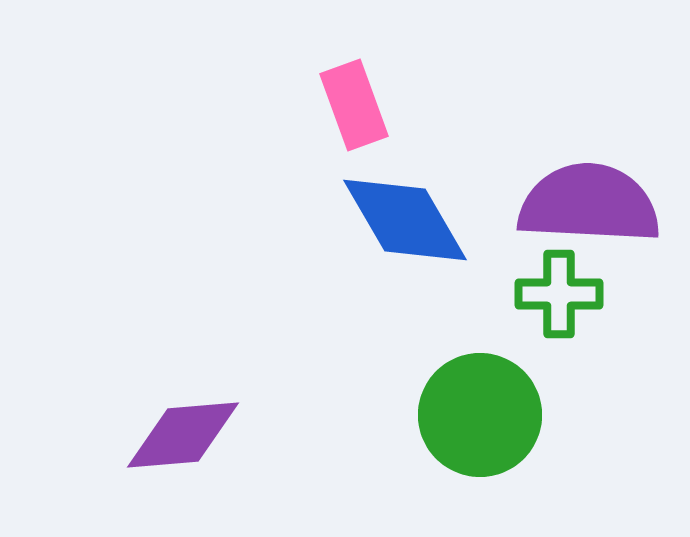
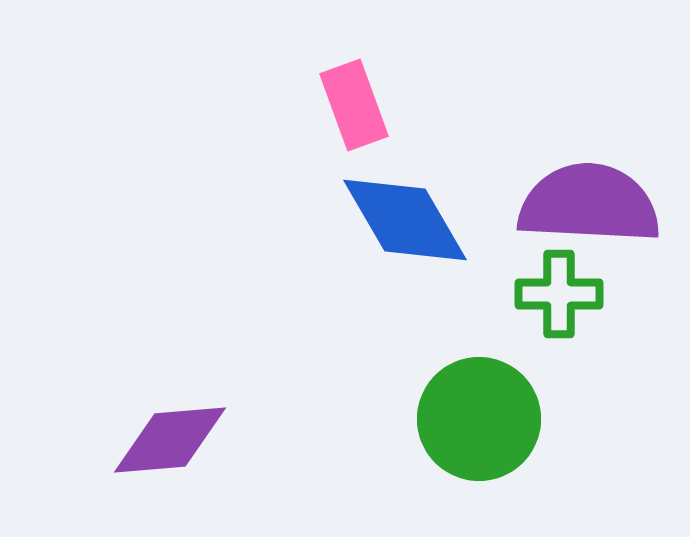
green circle: moved 1 px left, 4 px down
purple diamond: moved 13 px left, 5 px down
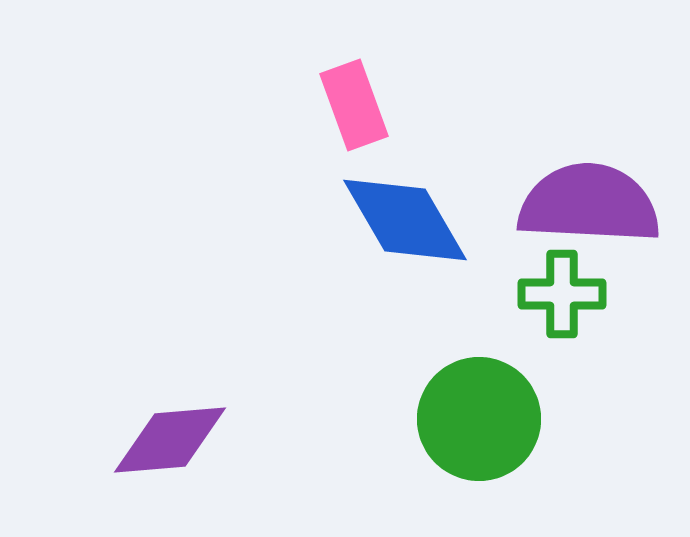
green cross: moved 3 px right
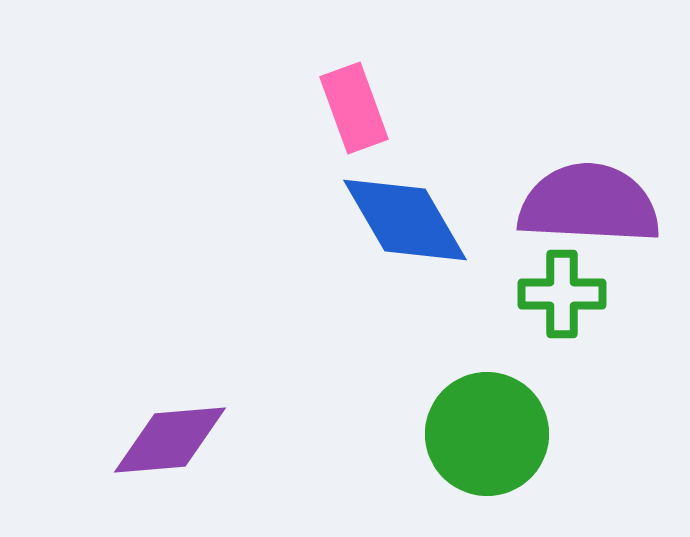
pink rectangle: moved 3 px down
green circle: moved 8 px right, 15 px down
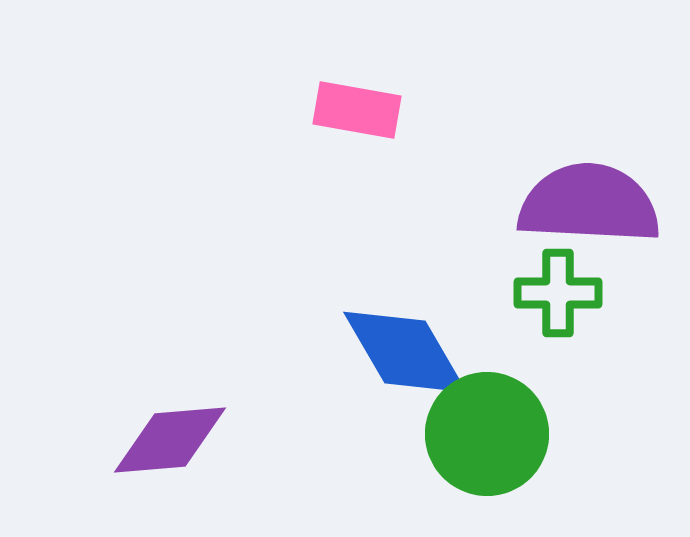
pink rectangle: moved 3 px right, 2 px down; rotated 60 degrees counterclockwise
blue diamond: moved 132 px down
green cross: moved 4 px left, 1 px up
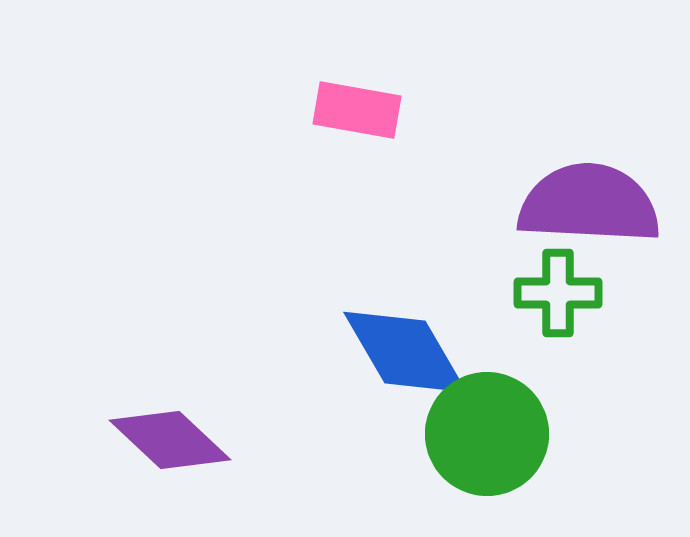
purple diamond: rotated 48 degrees clockwise
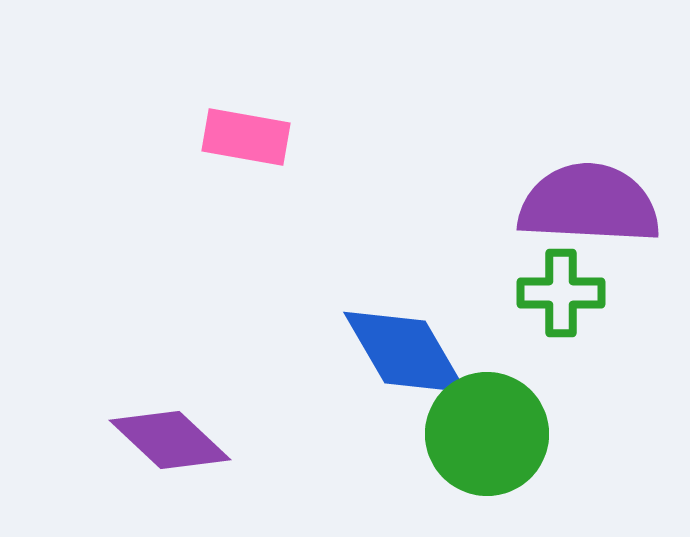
pink rectangle: moved 111 px left, 27 px down
green cross: moved 3 px right
